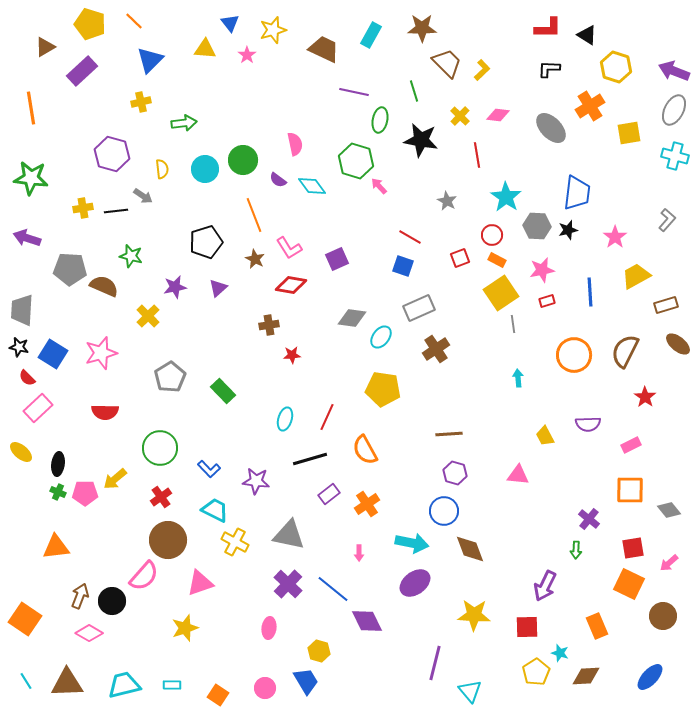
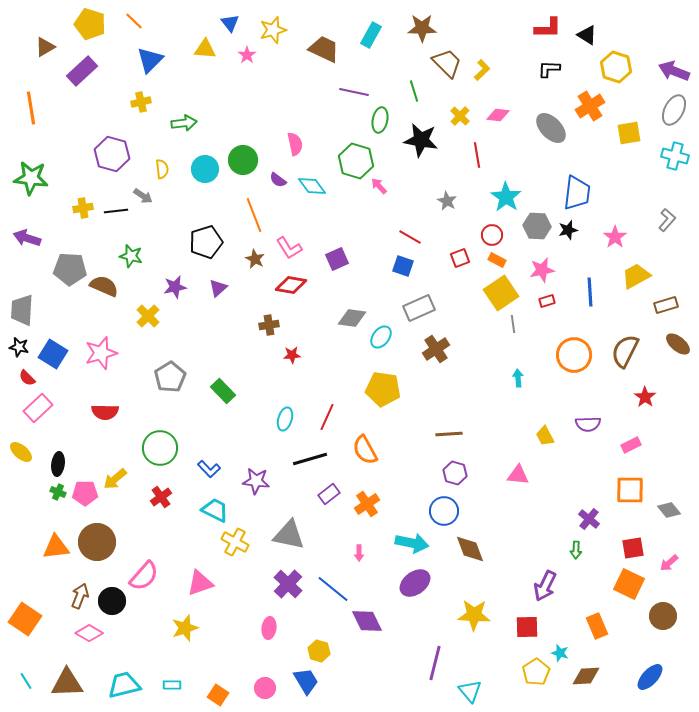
brown circle at (168, 540): moved 71 px left, 2 px down
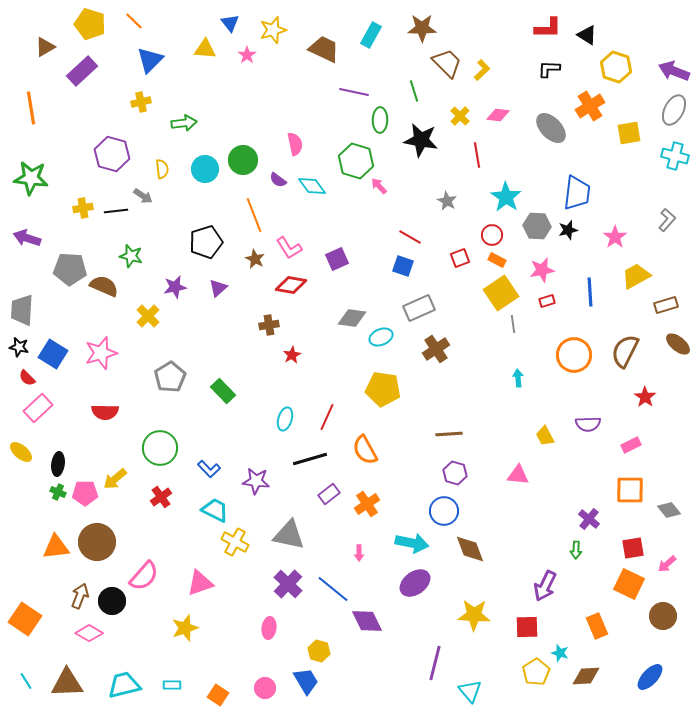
green ellipse at (380, 120): rotated 10 degrees counterclockwise
cyan ellipse at (381, 337): rotated 30 degrees clockwise
red star at (292, 355): rotated 24 degrees counterclockwise
pink arrow at (669, 563): moved 2 px left, 1 px down
